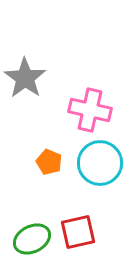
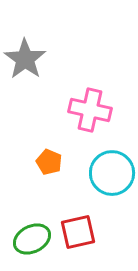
gray star: moved 19 px up
cyan circle: moved 12 px right, 10 px down
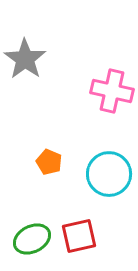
pink cross: moved 22 px right, 19 px up
cyan circle: moved 3 px left, 1 px down
red square: moved 1 px right, 4 px down
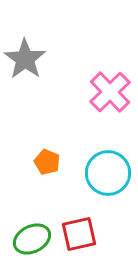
pink cross: moved 2 px left, 1 px down; rotated 33 degrees clockwise
orange pentagon: moved 2 px left
cyan circle: moved 1 px left, 1 px up
red square: moved 2 px up
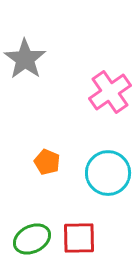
pink cross: rotated 9 degrees clockwise
red square: moved 4 px down; rotated 12 degrees clockwise
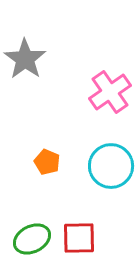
cyan circle: moved 3 px right, 7 px up
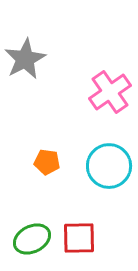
gray star: rotated 9 degrees clockwise
orange pentagon: rotated 15 degrees counterclockwise
cyan circle: moved 2 px left
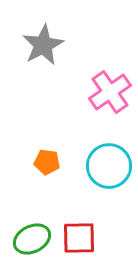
gray star: moved 18 px right, 14 px up
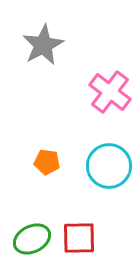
pink cross: rotated 18 degrees counterclockwise
